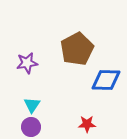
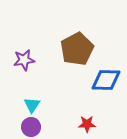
purple star: moved 3 px left, 3 px up
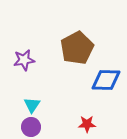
brown pentagon: moved 1 px up
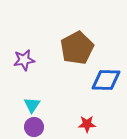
purple circle: moved 3 px right
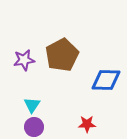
brown pentagon: moved 15 px left, 7 px down
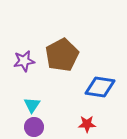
purple star: moved 1 px down
blue diamond: moved 6 px left, 7 px down; rotated 8 degrees clockwise
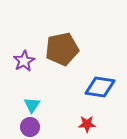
brown pentagon: moved 6 px up; rotated 16 degrees clockwise
purple star: rotated 20 degrees counterclockwise
purple circle: moved 4 px left
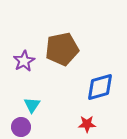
blue diamond: rotated 24 degrees counterclockwise
purple circle: moved 9 px left
